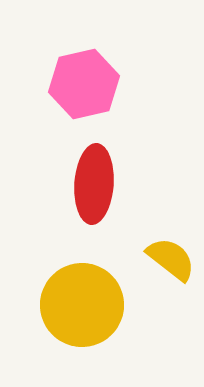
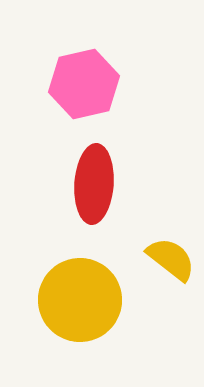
yellow circle: moved 2 px left, 5 px up
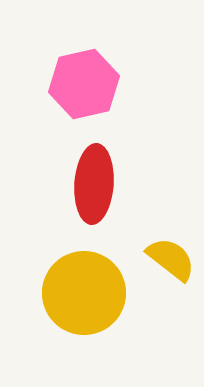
yellow circle: moved 4 px right, 7 px up
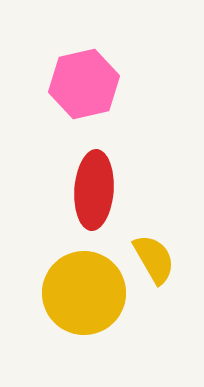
red ellipse: moved 6 px down
yellow semicircle: moved 17 px left; rotated 22 degrees clockwise
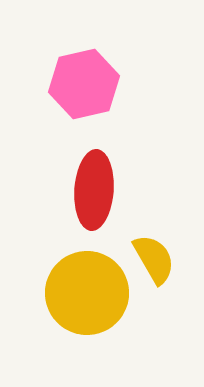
yellow circle: moved 3 px right
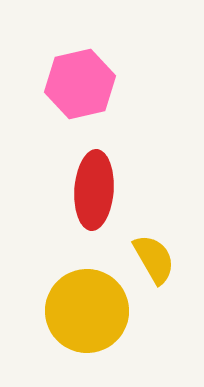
pink hexagon: moved 4 px left
yellow circle: moved 18 px down
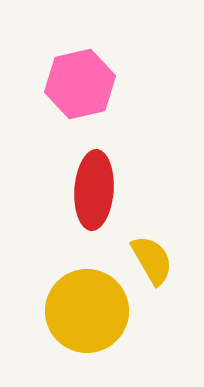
yellow semicircle: moved 2 px left, 1 px down
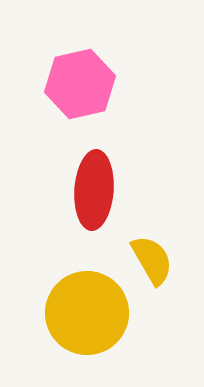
yellow circle: moved 2 px down
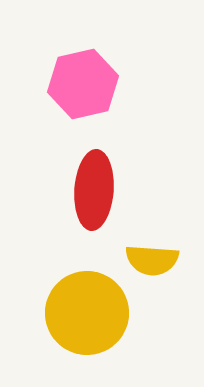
pink hexagon: moved 3 px right
yellow semicircle: rotated 124 degrees clockwise
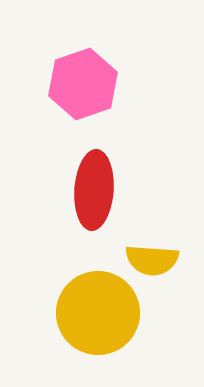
pink hexagon: rotated 6 degrees counterclockwise
yellow circle: moved 11 px right
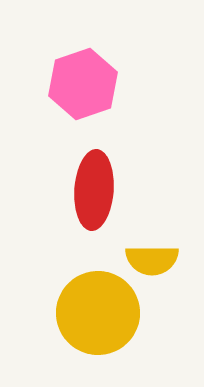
yellow semicircle: rotated 4 degrees counterclockwise
